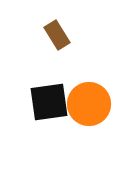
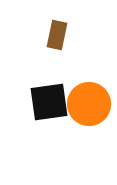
brown rectangle: rotated 44 degrees clockwise
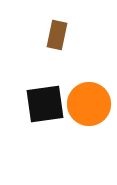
black square: moved 4 px left, 2 px down
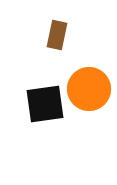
orange circle: moved 15 px up
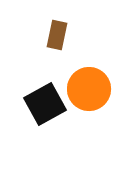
black square: rotated 21 degrees counterclockwise
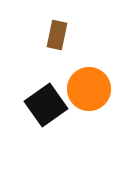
black square: moved 1 px right, 1 px down; rotated 6 degrees counterclockwise
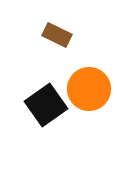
brown rectangle: rotated 76 degrees counterclockwise
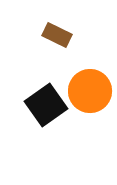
orange circle: moved 1 px right, 2 px down
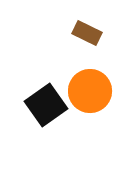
brown rectangle: moved 30 px right, 2 px up
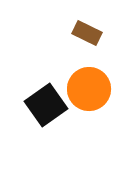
orange circle: moved 1 px left, 2 px up
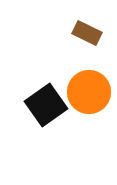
orange circle: moved 3 px down
